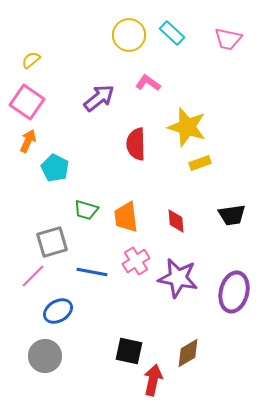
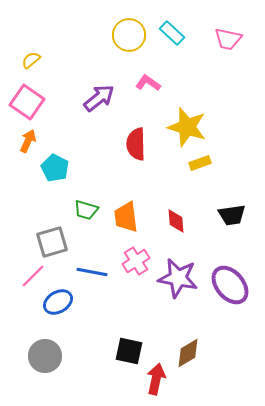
purple ellipse: moved 4 px left, 7 px up; rotated 54 degrees counterclockwise
blue ellipse: moved 9 px up
red arrow: moved 3 px right, 1 px up
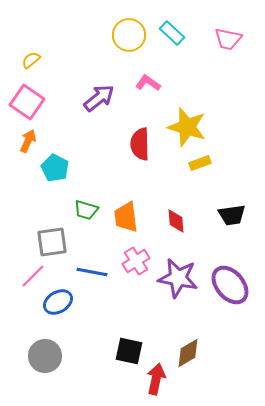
red semicircle: moved 4 px right
gray square: rotated 8 degrees clockwise
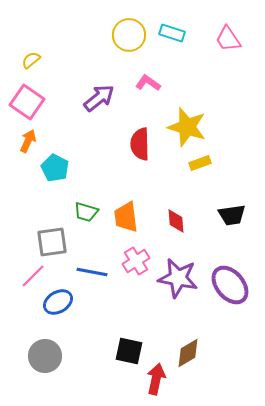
cyan rectangle: rotated 25 degrees counterclockwise
pink trapezoid: rotated 44 degrees clockwise
green trapezoid: moved 2 px down
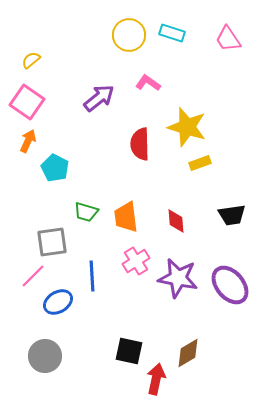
blue line: moved 4 px down; rotated 76 degrees clockwise
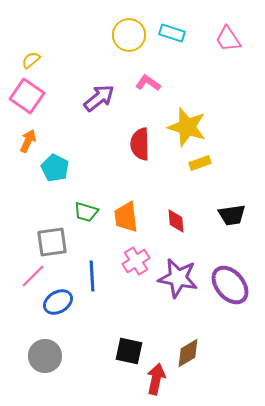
pink square: moved 6 px up
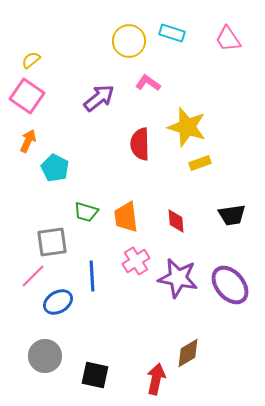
yellow circle: moved 6 px down
black square: moved 34 px left, 24 px down
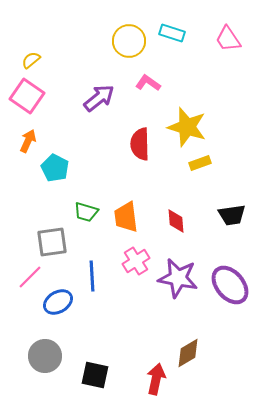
pink line: moved 3 px left, 1 px down
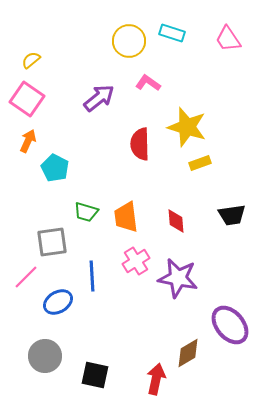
pink square: moved 3 px down
pink line: moved 4 px left
purple ellipse: moved 40 px down
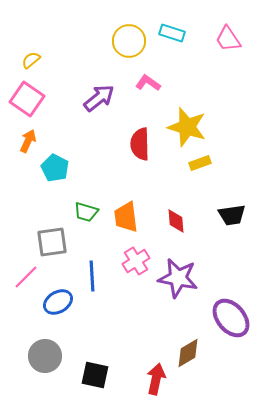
purple ellipse: moved 1 px right, 7 px up
